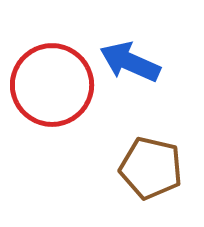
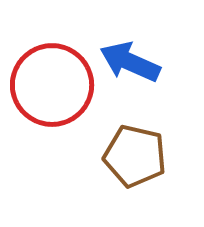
brown pentagon: moved 16 px left, 12 px up
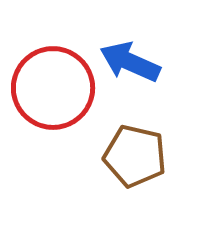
red circle: moved 1 px right, 3 px down
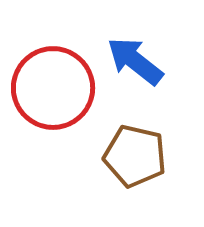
blue arrow: moved 5 px right, 1 px up; rotated 14 degrees clockwise
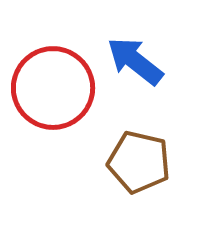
brown pentagon: moved 4 px right, 6 px down
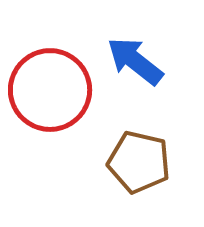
red circle: moved 3 px left, 2 px down
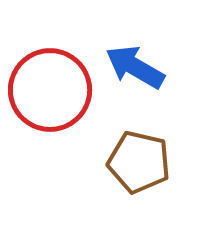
blue arrow: moved 6 px down; rotated 8 degrees counterclockwise
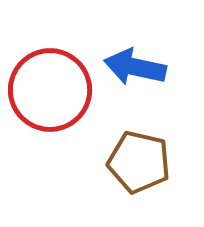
blue arrow: rotated 18 degrees counterclockwise
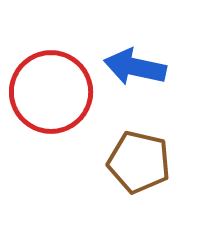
red circle: moved 1 px right, 2 px down
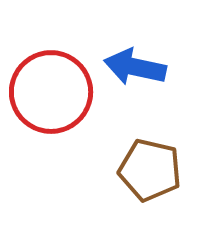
brown pentagon: moved 11 px right, 8 px down
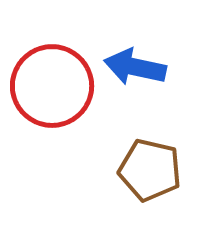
red circle: moved 1 px right, 6 px up
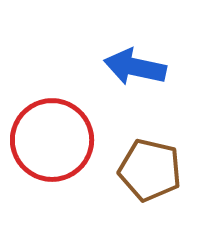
red circle: moved 54 px down
